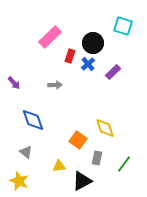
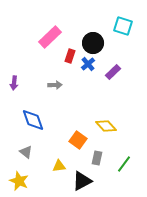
purple arrow: rotated 48 degrees clockwise
yellow diamond: moved 1 px right, 2 px up; rotated 25 degrees counterclockwise
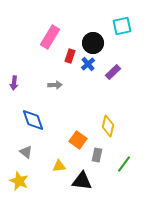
cyan square: moved 1 px left; rotated 30 degrees counterclockwise
pink rectangle: rotated 15 degrees counterclockwise
yellow diamond: moved 2 px right; rotated 55 degrees clockwise
gray rectangle: moved 3 px up
black triangle: rotated 35 degrees clockwise
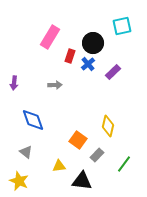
gray rectangle: rotated 32 degrees clockwise
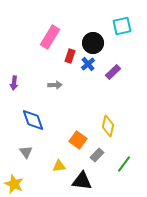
gray triangle: rotated 16 degrees clockwise
yellow star: moved 5 px left, 3 px down
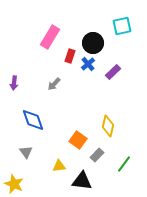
gray arrow: moved 1 px left, 1 px up; rotated 136 degrees clockwise
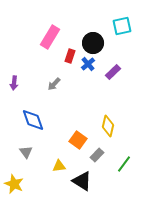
black triangle: rotated 25 degrees clockwise
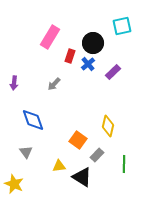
green line: rotated 36 degrees counterclockwise
black triangle: moved 4 px up
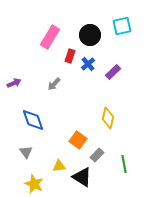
black circle: moved 3 px left, 8 px up
purple arrow: rotated 120 degrees counterclockwise
yellow diamond: moved 8 px up
green line: rotated 12 degrees counterclockwise
yellow star: moved 20 px right
